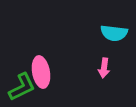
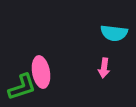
green L-shape: rotated 8 degrees clockwise
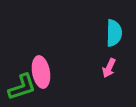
cyan semicircle: rotated 96 degrees counterclockwise
pink arrow: moved 5 px right; rotated 18 degrees clockwise
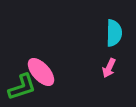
pink ellipse: rotated 32 degrees counterclockwise
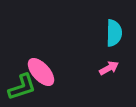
pink arrow: rotated 144 degrees counterclockwise
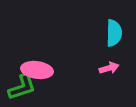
pink arrow: rotated 12 degrees clockwise
pink ellipse: moved 4 px left, 2 px up; rotated 40 degrees counterclockwise
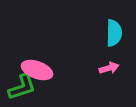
pink ellipse: rotated 12 degrees clockwise
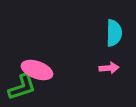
pink arrow: rotated 12 degrees clockwise
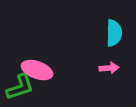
green L-shape: moved 2 px left
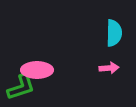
pink ellipse: rotated 20 degrees counterclockwise
green L-shape: moved 1 px right
